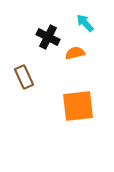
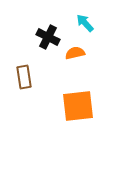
brown rectangle: rotated 15 degrees clockwise
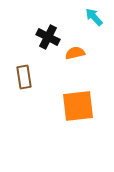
cyan arrow: moved 9 px right, 6 px up
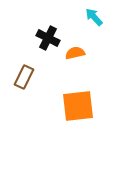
black cross: moved 1 px down
brown rectangle: rotated 35 degrees clockwise
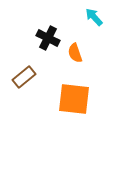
orange semicircle: rotated 96 degrees counterclockwise
brown rectangle: rotated 25 degrees clockwise
orange square: moved 4 px left, 7 px up; rotated 12 degrees clockwise
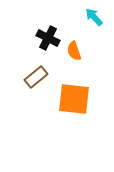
orange semicircle: moved 1 px left, 2 px up
brown rectangle: moved 12 px right
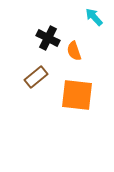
orange square: moved 3 px right, 4 px up
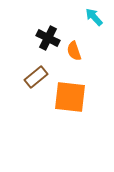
orange square: moved 7 px left, 2 px down
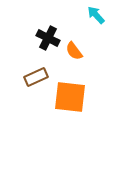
cyan arrow: moved 2 px right, 2 px up
orange semicircle: rotated 18 degrees counterclockwise
brown rectangle: rotated 15 degrees clockwise
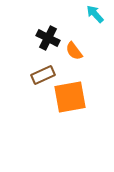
cyan arrow: moved 1 px left, 1 px up
brown rectangle: moved 7 px right, 2 px up
orange square: rotated 16 degrees counterclockwise
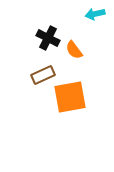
cyan arrow: rotated 60 degrees counterclockwise
orange semicircle: moved 1 px up
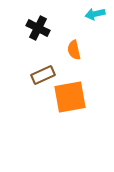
black cross: moved 10 px left, 10 px up
orange semicircle: rotated 24 degrees clockwise
